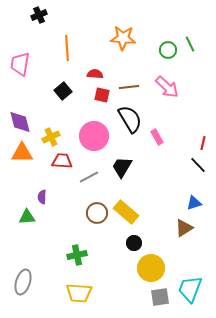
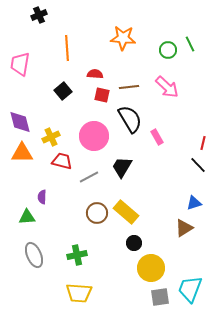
red trapezoid: rotated 10 degrees clockwise
gray ellipse: moved 11 px right, 27 px up; rotated 40 degrees counterclockwise
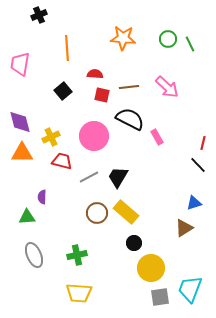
green circle: moved 11 px up
black semicircle: rotated 32 degrees counterclockwise
black trapezoid: moved 4 px left, 10 px down
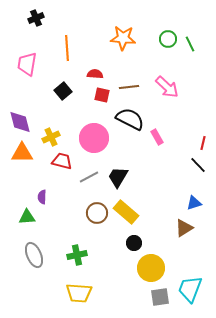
black cross: moved 3 px left, 3 px down
pink trapezoid: moved 7 px right
pink circle: moved 2 px down
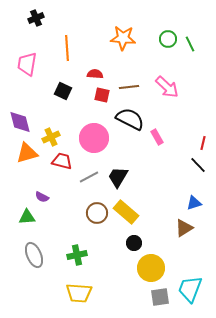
black square: rotated 24 degrees counterclockwise
orange triangle: moved 5 px right; rotated 15 degrees counterclockwise
purple semicircle: rotated 64 degrees counterclockwise
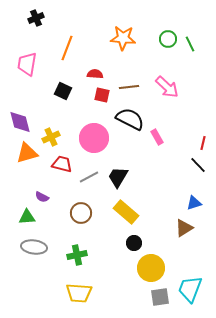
orange line: rotated 25 degrees clockwise
red trapezoid: moved 3 px down
brown circle: moved 16 px left
gray ellipse: moved 8 px up; rotated 60 degrees counterclockwise
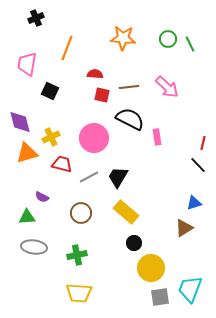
black square: moved 13 px left
pink rectangle: rotated 21 degrees clockwise
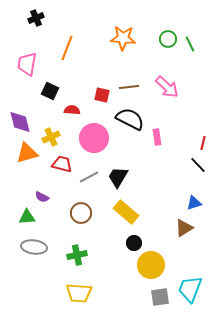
red semicircle: moved 23 px left, 36 px down
yellow circle: moved 3 px up
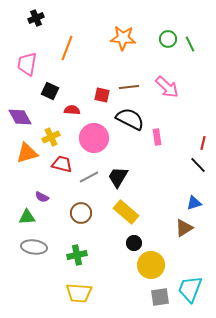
purple diamond: moved 5 px up; rotated 15 degrees counterclockwise
